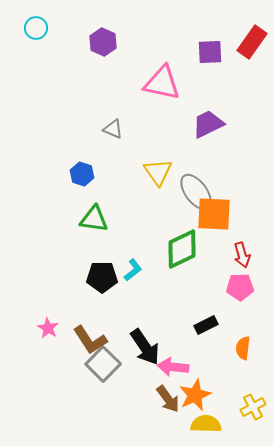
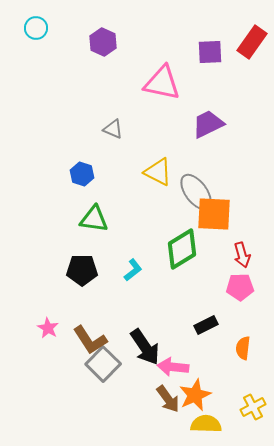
yellow triangle: rotated 28 degrees counterclockwise
green diamond: rotated 6 degrees counterclockwise
black pentagon: moved 20 px left, 7 px up
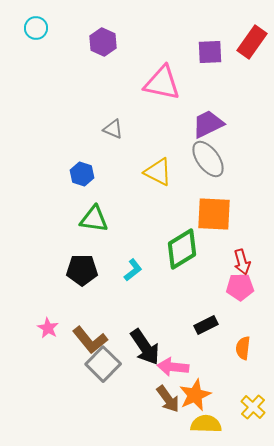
gray ellipse: moved 12 px right, 33 px up
red arrow: moved 7 px down
brown L-shape: rotated 6 degrees counterclockwise
yellow cross: rotated 20 degrees counterclockwise
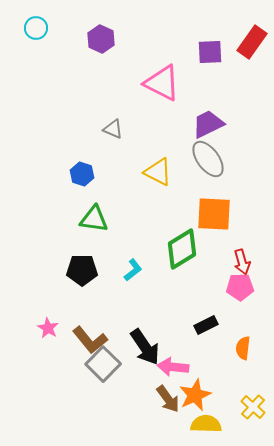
purple hexagon: moved 2 px left, 3 px up
pink triangle: rotated 15 degrees clockwise
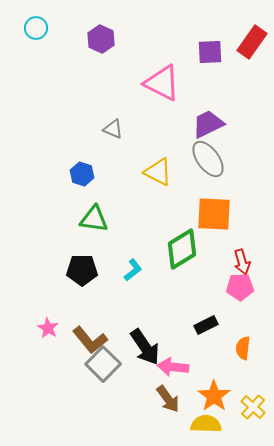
orange star: moved 19 px right, 1 px down; rotated 12 degrees counterclockwise
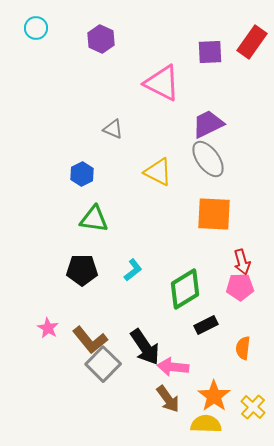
blue hexagon: rotated 15 degrees clockwise
green diamond: moved 3 px right, 40 px down
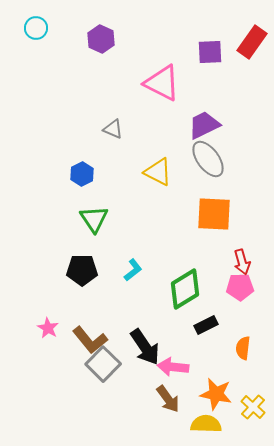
purple trapezoid: moved 4 px left, 1 px down
green triangle: rotated 48 degrees clockwise
orange star: moved 2 px right, 2 px up; rotated 24 degrees counterclockwise
